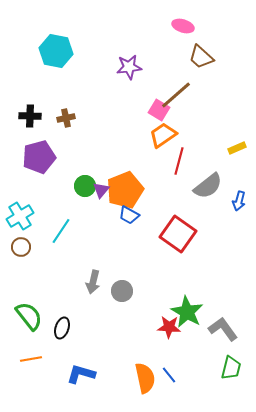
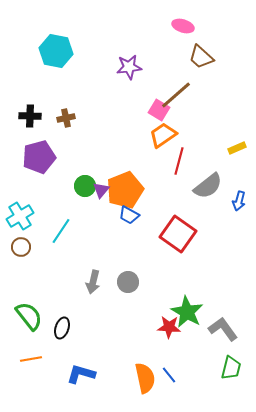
gray circle: moved 6 px right, 9 px up
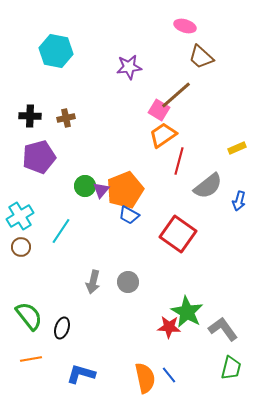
pink ellipse: moved 2 px right
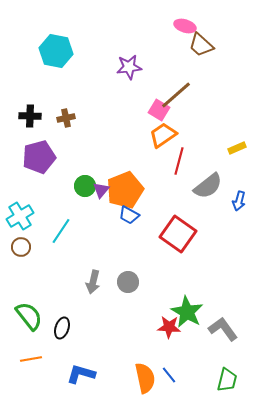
brown trapezoid: moved 12 px up
green trapezoid: moved 4 px left, 12 px down
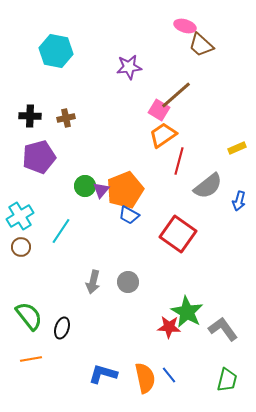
blue L-shape: moved 22 px right
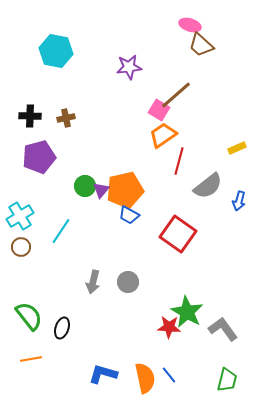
pink ellipse: moved 5 px right, 1 px up
orange pentagon: rotated 9 degrees clockwise
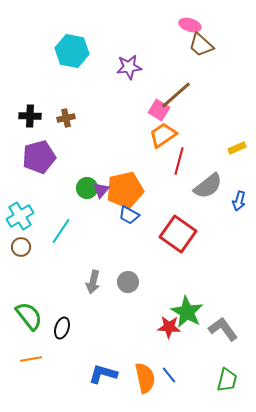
cyan hexagon: moved 16 px right
green circle: moved 2 px right, 2 px down
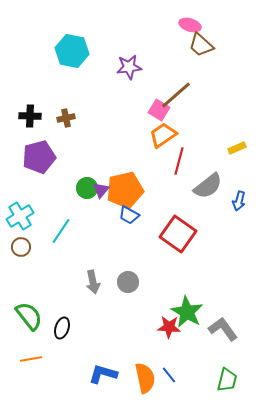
gray arrow: rotated 25 degrees counterclockwise
